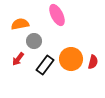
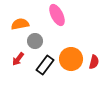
gray circle: moved 1 px right
red semicircle: moved 1 px right
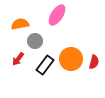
pink ellipse: rotated 60 degrees clockwise
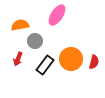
orange semicircle: moved 1 px down
red arrow: rotated 16 degrees counterclockwise
